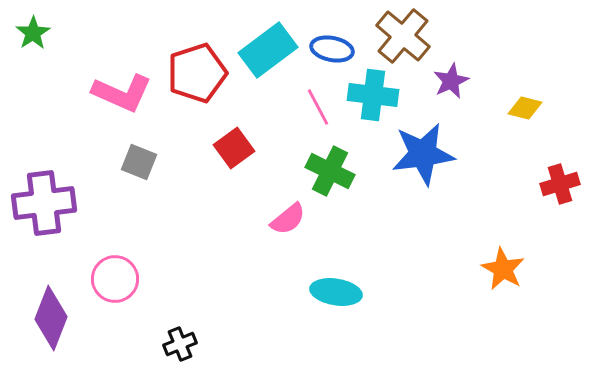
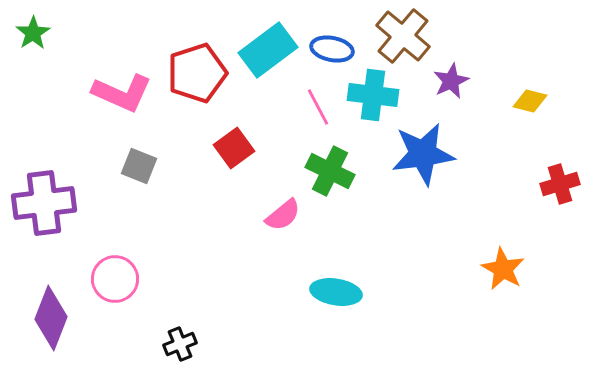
yellow diamond: moved 5 px right, 7 px up
gray square: moved 4 px down
pink semicircle: moved 5 px left, 4 px up
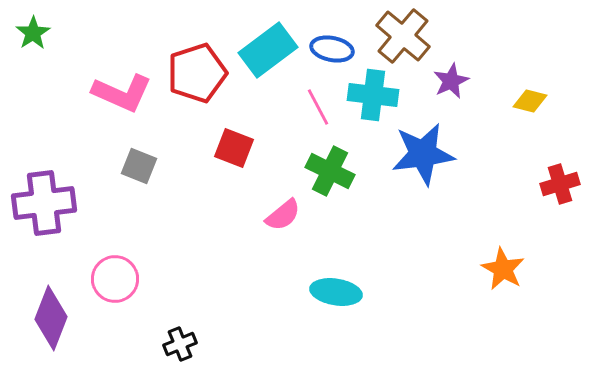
red square: rotated 33 degrees counterclockwise
